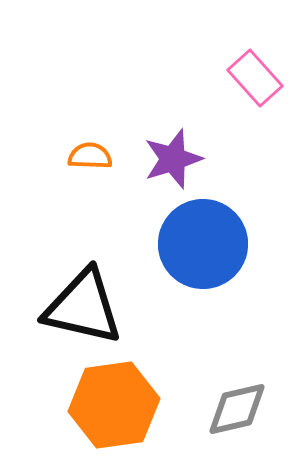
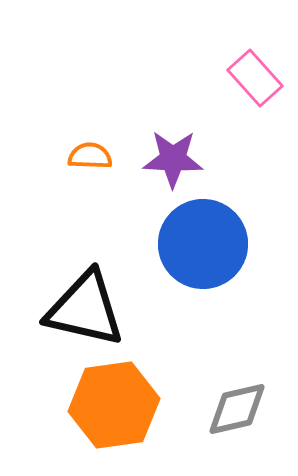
purple star: rotated 20 degrees clockwise
black triangle: moved 2 px right, 2 px down
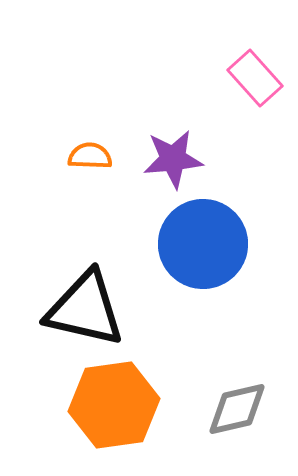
purple star: rotated 8 degrees counterclockwise
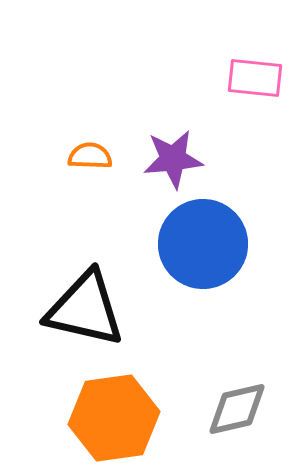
pink rectangle: rotated 42 degrees counterclockwise
orange hexagon: moved 13 px down
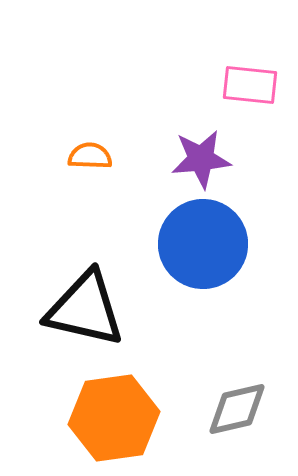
pink rectangle: moved 5 px left, 7 px down
purple star: moved 28 px right
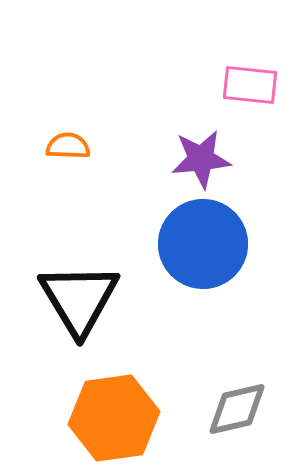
orange semicircle: moved 22 px left, 10 px up
black triangle: moved 6 px left, 10 px up; rotated 46 degrees clockwise
